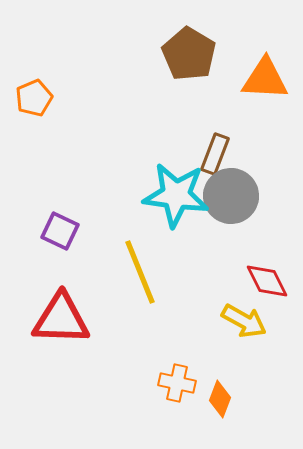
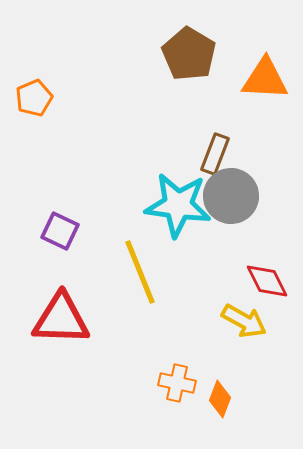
cyan star: moved 2 px right, 10 px down
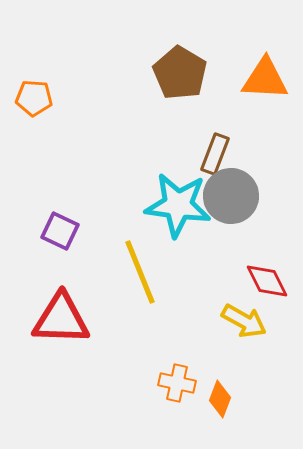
brown pentagon: moved 9 px left, 19 px down
orange pentagon: rotated 27 degrees clockwise
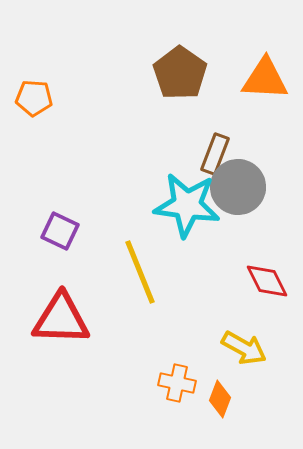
brown pentagon: rotated 4 degrees clockwise
gray circle: moved 7 px right, 9 px up
cyan star: moved 9 px right
yellow arrow: moved 27 px down
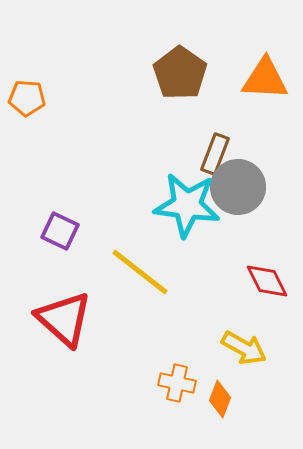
orange pentagon: moved 7 px left
yellow line: rotated 30 degrees counterclockwise
red triangle: moved 3 px right; rotated 40 degrees clockwise
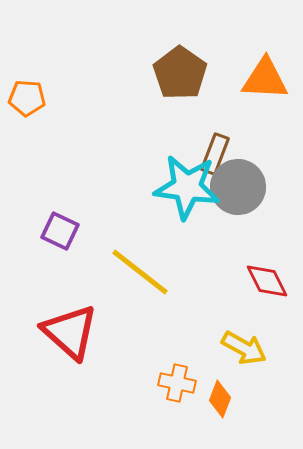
cyan star: moved 18 px up
red triangle: moved 6 px right, 13 px down
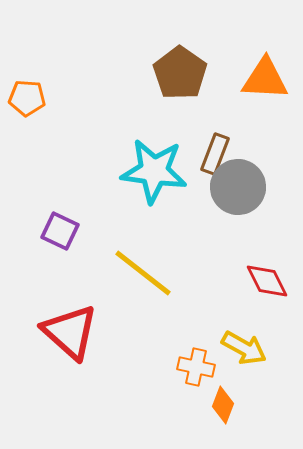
cyan star: moved 33 px left, 16 px up
yellow line: moved 3 px right, 1 px down
orange cross: moved 19 px right, 16 px up
orange diamond: moved 3 px right, 6 px down
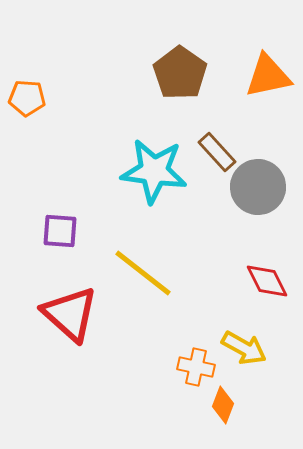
orange triangle: moved 3 px right, 3 px up; rotated 15 degrees counterclockwise
brown rectangle: moved 2 px right, 2 px up; rotated 63 degrees counterclockwise
gray circle: moved 20 px right
purple square: rotated 21 degrees counterclockwise
red triangle: moved 18 px up
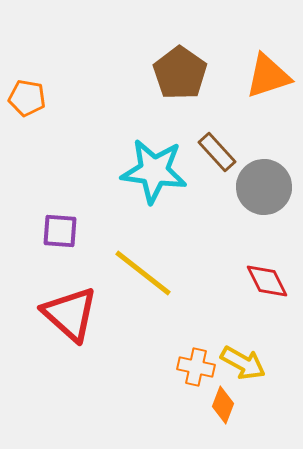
orange triangle: rotated 6 degrees counterclockwise
orange pentagon: rotated 6 degrees clockwise
gray circle: moved 6 px right
yellow arrow: moved 1 px left, 15 px down
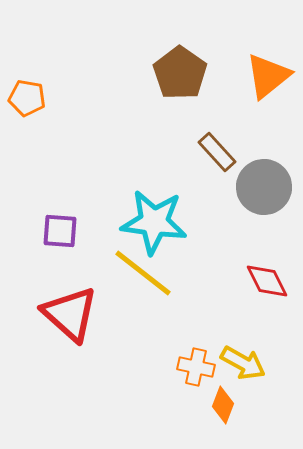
orange triangle: rotated 21 degrees counterclockwise
cyan star: moved 51 px down
